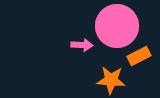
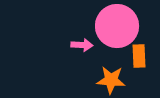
orange rectangle: rotated 65 degrees counterclockwise
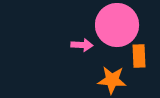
pink circle: moved 1 px up
orange star: moved 1 px right
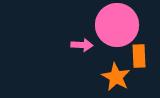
orange star: moved 4 px right, 3 px up; rotated 24 degrees clockwise
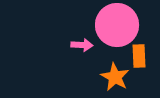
orange star: moved 1 px left
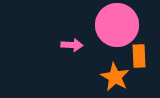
pink arrow: moved 10 px left
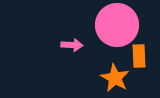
orange star: moved 1 px down
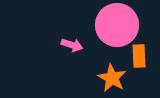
pink arrow: rotated 15 degrees clockwise
orange star: moved 3 px left
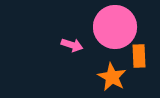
pink circle: moved 2 px left, 2 px down
orange star: moved 1 px up
